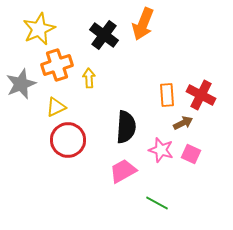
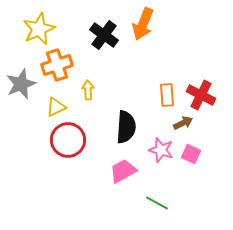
yellow arrow: moved 1 px left, 12 px down
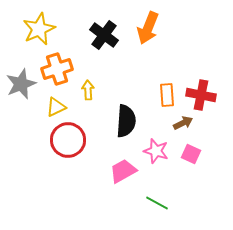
orange arrow: moved 5 px right, 4 px down
orange cross: moved 4 px down
red cross: rotated 16 degrees counterclockwise
black semicircle: moved 6 px up
pink star: moved 5 px left, 1 px down
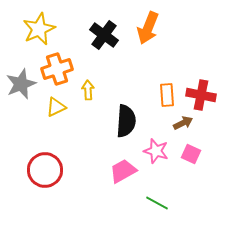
red circle: moved 23 px left, 30 px down
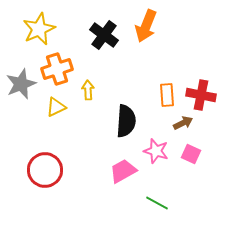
orange arrow: moved 2 px left, 2 px up
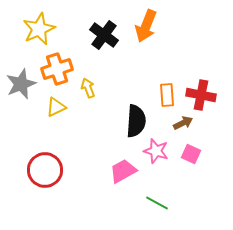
yellow arrow: moved 2 px up; rotated 18 degrees counterclockwise
black semicircle: moved 10 px right
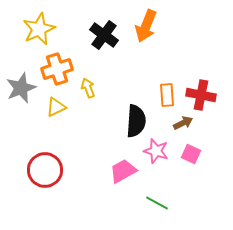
gray star: moved 4 px down
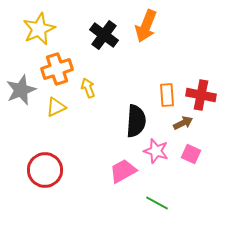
gray star: moved 2 px down
